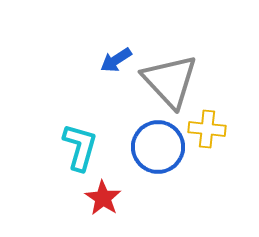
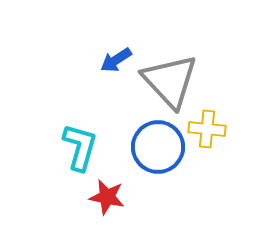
red star: moved 4 px right, 1 px up; rotated 21 degrees counterclockwise
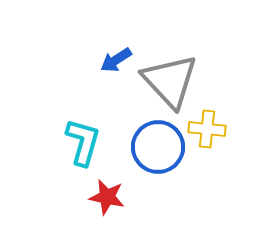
cyan L-shape: moved 3 px right, 5 px up
